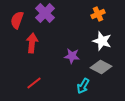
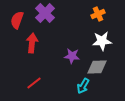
white star: rotated 24 degrees counterclockwise
gray diamond: moved 4 px left; rotated 30 degrees counterclockwise
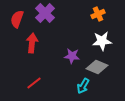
red semicircle: moved 1 px up
gray diamond: rotated 25 degrees clockwise
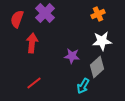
gray diamond: rotated 65 degrees counterclockwise
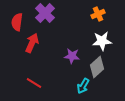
red semicircle: moved 3 px down; rotated 12 degrees counterclockwise
red arrow: rotated 18 degrees clockwise
red line: rotated 70 degrees clockwise
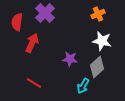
white star: rotated 18 degrees clockwise
purple star: moved 2 px left, 3 px down
